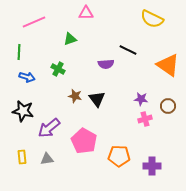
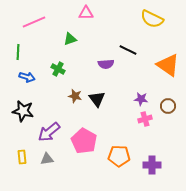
green line: moved 1 px left
purple arrow: moved 4 px down
purple cross: moved 1 px up
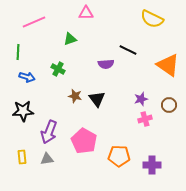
purple star: rotated 24 degrees counterclockwise
brown circle: moved 1 px right, 1 px up
black star: rotated 15 degrees counterclockwise
purple arrow: rotated 30 degrees counterclockwise
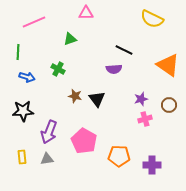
black line: moved 4 px left
purple semicircle: moved 8 px right, 5 px down
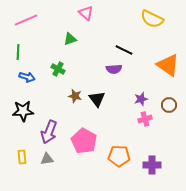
pink triangle: rotated 42 degrees clockwise
pink line: moved 8 px left, 2 px up
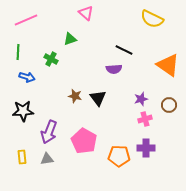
green cross: moved 7 px left, 10 px up
black triangle: moved 1 px right, 1 px up
purple cross: moved 6 px left, 17 px up
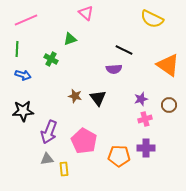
green line: moved 1 px left, 3 px up
blue arrow: moved 4 px left, 2 px up
yellow rectangle: moved 42 px right, 12 px down
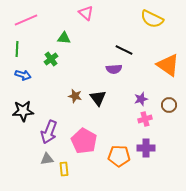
green triangle: moved 6 px left, 1 px up; rotated 24 degrees clockwise
green cross: rotated 24 degrees clockwise
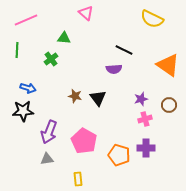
green line: moved 1 px down
blue arrow: moved 5 px right, 13 px down
orange pentagon: moved 1 px up; rotated 15 degrees clockwise
yellow rectangle: moved 14 px right, 10 px down
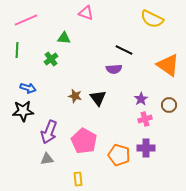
pink triangle: rotated 21 degrees counterclockwise
purple star: rotated 16 degrees counterclockwise
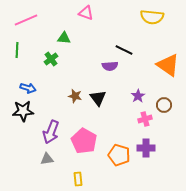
yellow semicircle: moved 2 px up; rotated 20 degrees counterclockwise
purple semicircle: moved 4 px left, 3 px up
purple star: moved 3 px left, 3 px up
brown circle: moved 5 px left
purple arrow: moved 2 px right
